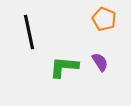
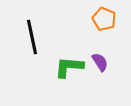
black line: moved 3 px right, 5 px down
green L-shape: moved 5 px right
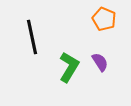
green L-shape: rotated 116 degrees clockwise
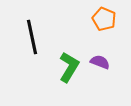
purple semicircle: rotated 36 degrees counterclockwise
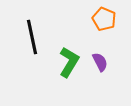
purple semicircle: rotated 42 degrees clockwise
green L-shape: moved 5 px up
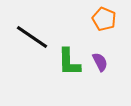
black line: rotated 44 degrees counterclockwise
green L-shape: rotated 148 degrees clockwise
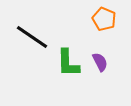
green L-shape: moved 1 px left, 1 px down
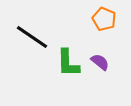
purple semicircle: rotated 24 degrees counterclockwise
